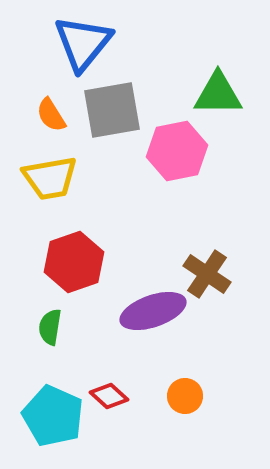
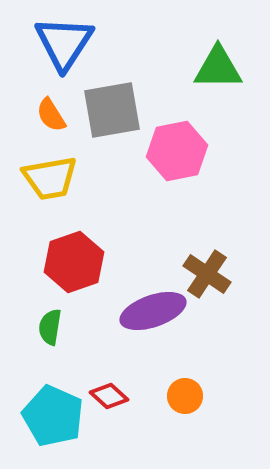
blue triangle: moved 19 px left; rotated 6 degrees counterclockwise
green triangle: moved 26 px up
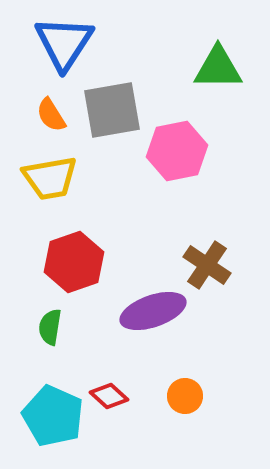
brown cross: moved 9 px up
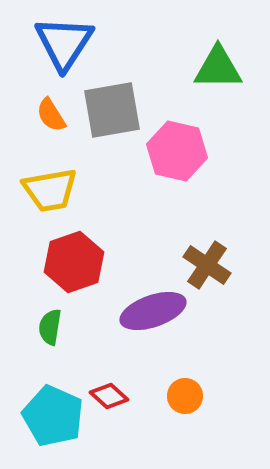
pink hexagon: rotated 24 degrees clockwise
yellow trapezoid: moved 12 px down
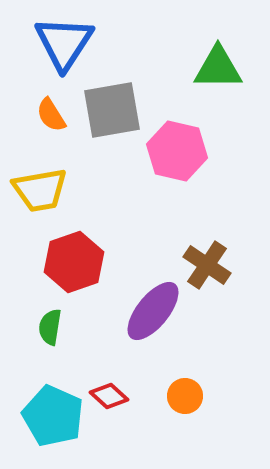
yellow trapezoid: moved 10 px left
purple ellipse: rotated 32 degrees counterclockwise
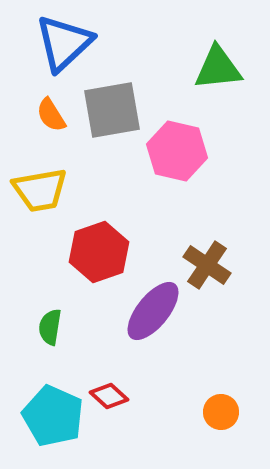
blue triangle: rotated 14 degrees clockwise
green triangle: rotated 6 degrees counterclockwise
red hexagon: moved 25 px right, 10 px up
orange circle: moved 36 px right, 16 px down
